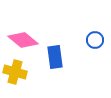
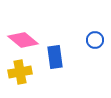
yellow cross: moved 5 px right; rotated 25 degrees counterclockwise
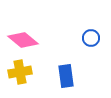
blue circle: moved 4 px left, 2 px up
blue rectangle: moved 11 px right, 19 px down
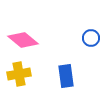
yellow cross: moved 1 px left, 2 px down
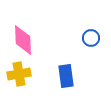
pink diamond: rotated 48 degrees clockwise
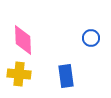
yellow cross: rotated 15 degrees clockwise
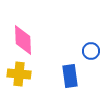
blue circle: moved 13 px down
blue rectangle: moved 4 px right
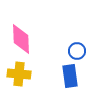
pink diamond: moved 2 px left, 1 px up
blue circle: moved 14 px left
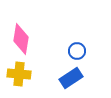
pink diamond: rotated 12 degrees clockwise
blue rectangle: moved 1 px right, 2 px down; rotated 65 degrees clockwise
